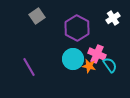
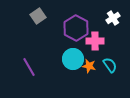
gray square: moved 1 px right
purple hexagon: moved 1 px left
pink cross: moved 2 px left, 13 px up; rotated 24 degrees counterclockwise
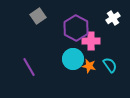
pink cross: moved 4 px left
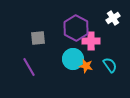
gray square: moved 22 px down; rotated 28 degrees clockwise
orange star: moved 3 px left
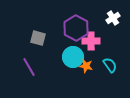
gray square: rotated 21 degrees clockwise
cyan circle: moved 2 px up
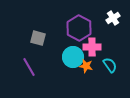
purple hexagon: moved 3 px right
pink cross: moved 1 px right, 6 px down
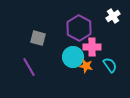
white cross: moved 2 px up
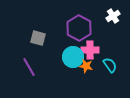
pink cross: moved 2 px left, 3 px down
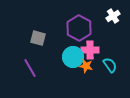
purple line: moved 1 px right, 1 px down
